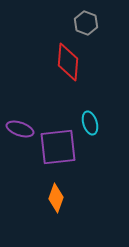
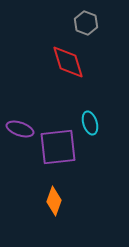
red diamond: rotated 21 degrees counterclockwise
orange diamond: moved 2 px left, 3 px down
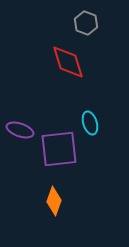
purple ellipse: moved 1 px down
purple square: moved 1 px right, 2 px down
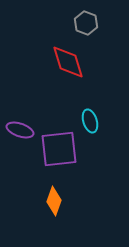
cyan ellipse: moved 2 px up
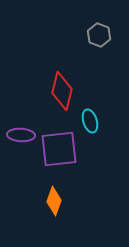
gray hexagon: moved 13 px right, 12 px down
red diamond: moved 6 px left, 29 px down; rotated 30 degrees clockwise
purple ellipse: moved 1 px right, 5 px down; rotated 16 degrees counterclockwise
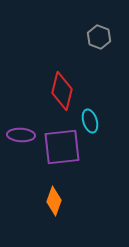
gray hexagon: moved 2 px down
purple square: moved 3 px right, 2 px up
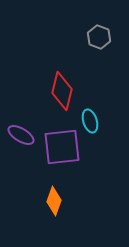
purple ellipse: rotated 28 degrees clockwise
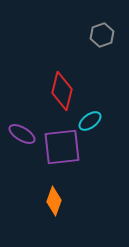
gray hexagon: moved 3 px right, 2 px up; rotated 20 degrees clockwise
cyan ellipse: rotated 70 degrees clockwise
purple ellipse: moved 1 px right, 1 px up
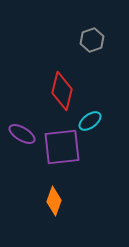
gray hexagon: moved 10 px left, 5 px down
